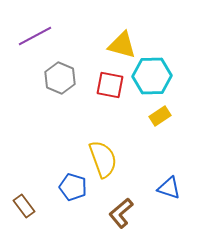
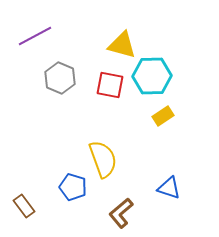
yellow rectangle: moved 3 px right
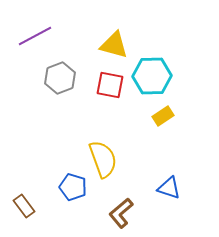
yellow triangle: moved 8 px left
gray hexagon: rotated 16 degrees clockwise
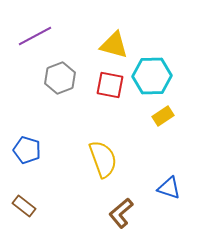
blue pentagon: moved 46 px left, 37 px up
brown rectangle: rotated 15 degrees counterclockwise
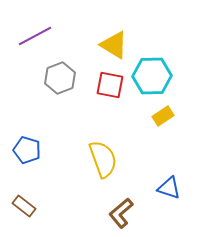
yellow triangle: rotated 16 degrees clockwise
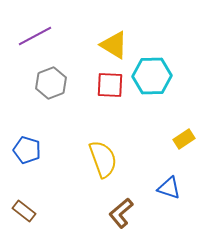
gray hexagon: moved 9 px left, 5 px down
red square: rotated 8 degrees counterclockwise
yellow rectangle: moved 21 px right, 23 px down
brown rectangle: moved 5 px down
